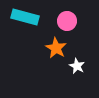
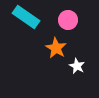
cyan rectangle: moved 1 px right; rotated 20 degrees clockwise
pink circle: moved 1 px right, 1 px up
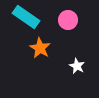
orange star: moved 16 px left
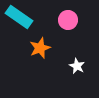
cyan rectangle: moved 7 px left
orange star: rotated 20 degrees clockwise
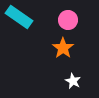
orange star: moved 23 px right; rotated 15 degrees counterclockwise
white star: moved 4 px left, 15 px down
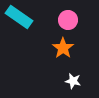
white star: rotated 14 degrees counterclockwise
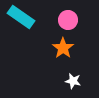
cyan rectangle: moved 2 px right
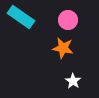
orange star: rotated 25 degrees counterclockwise
white star: rotated 21 degrees clockwise
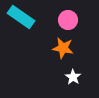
white star: moved 4 px up
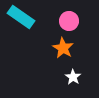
pink circle: moved 1 px right, 1 px down
orange star: rotated 20 degrees clockwise
